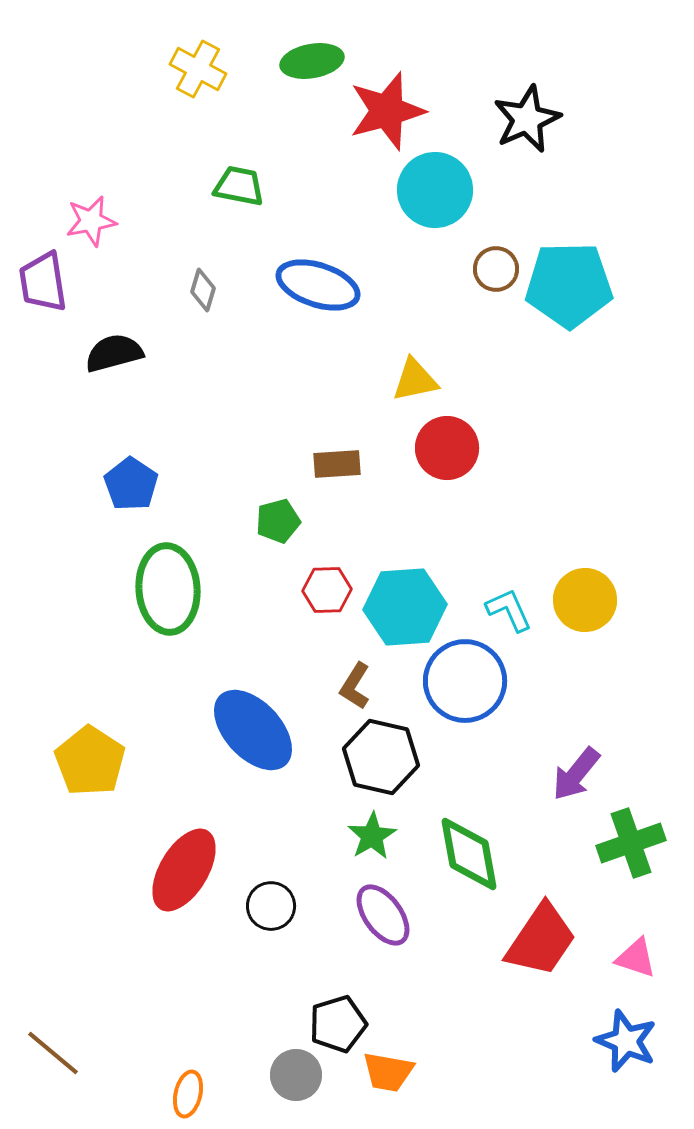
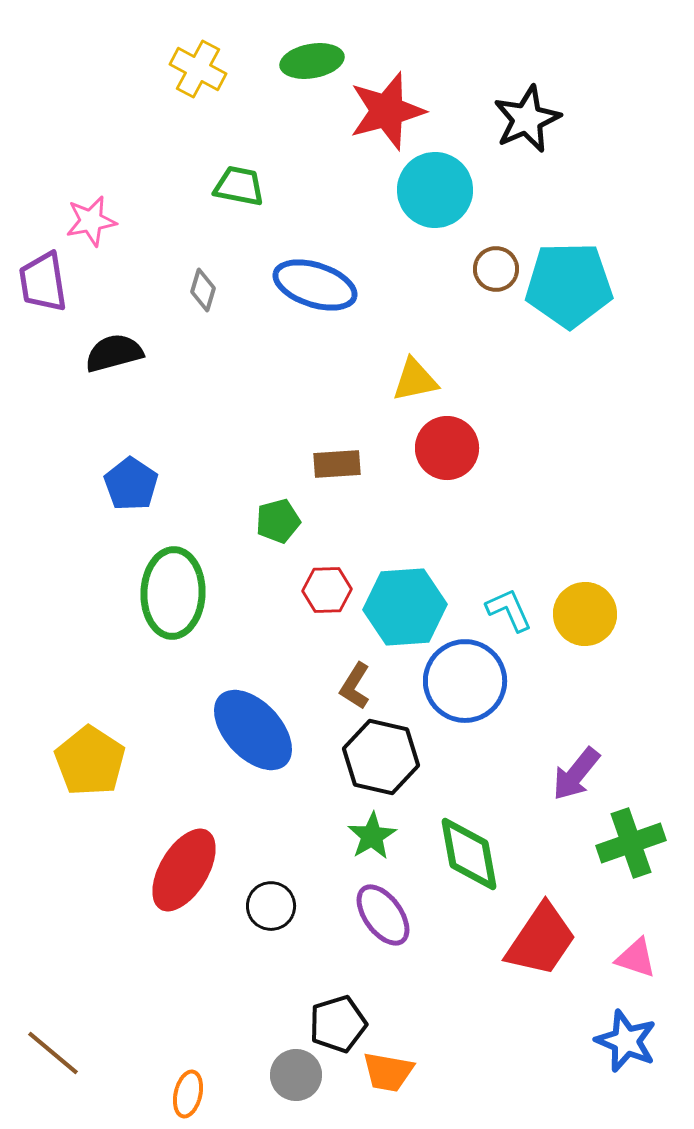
blue ellipse at (318, 285): moved 3 px left
green ellipse at (168, 589): moved 5 px right, 4 px down; rotated 6 degrees clockwise
yellow circle at (585, 600): moved 14 px down
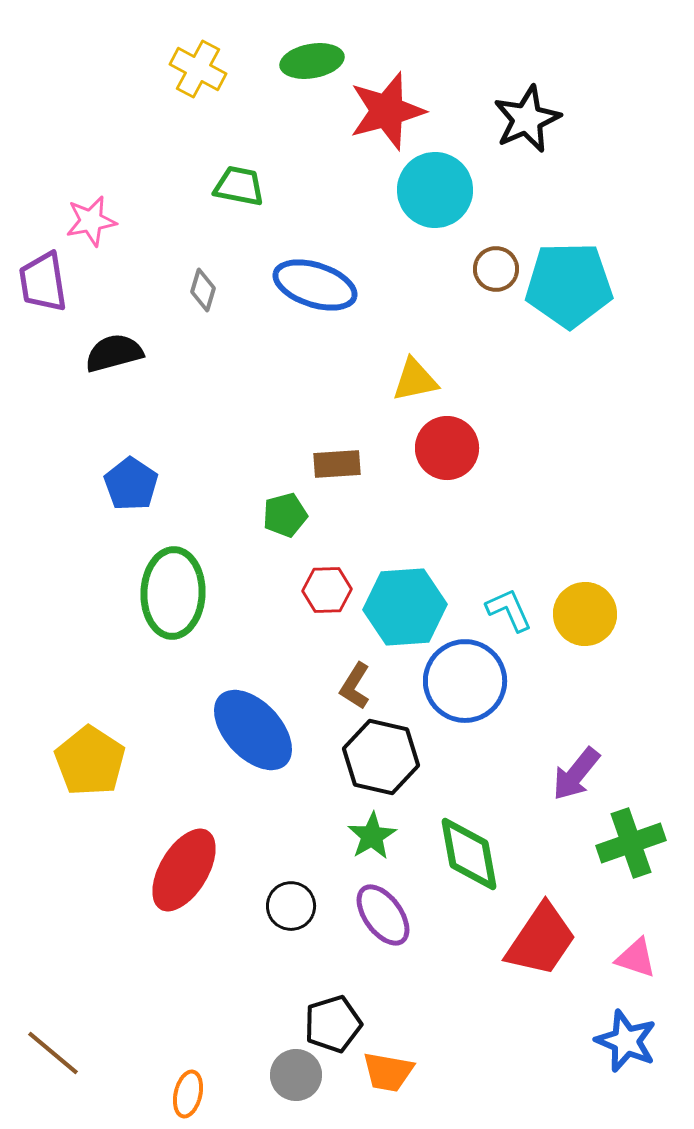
green pentagon at (278, 521): moved 7 px right, 6 px up
black circle at (271, 906): moved 20 px right
black pentagon at (338, 1024): moved 5 px left
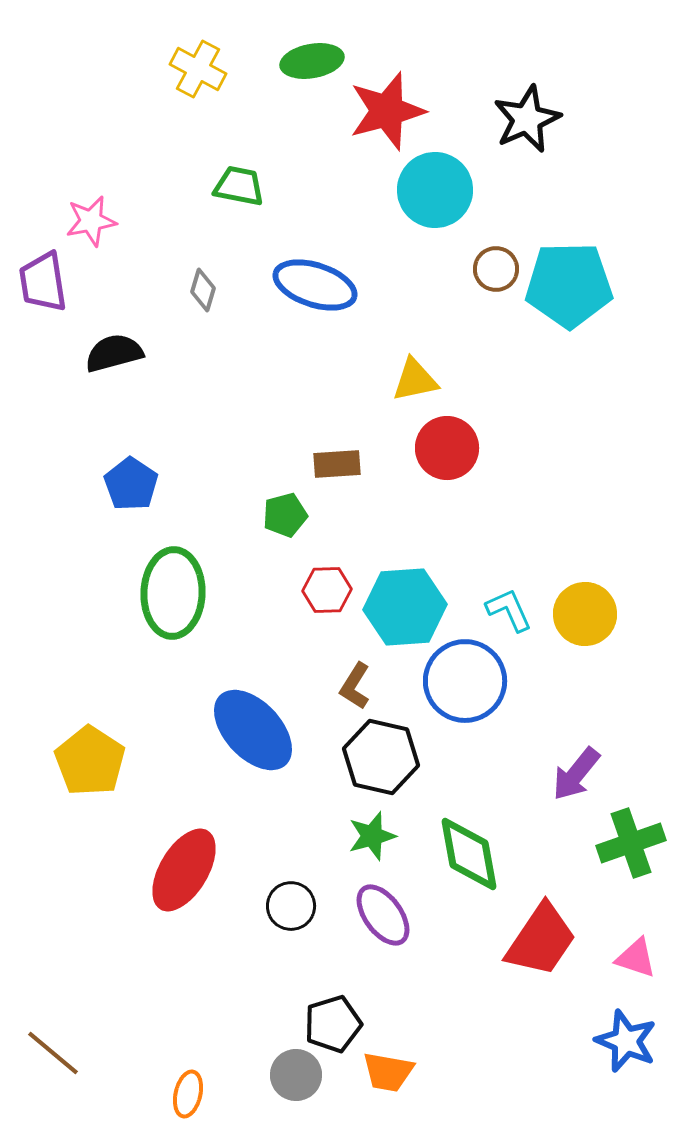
green star at (372, 836): rotated 15 degrees clockwise
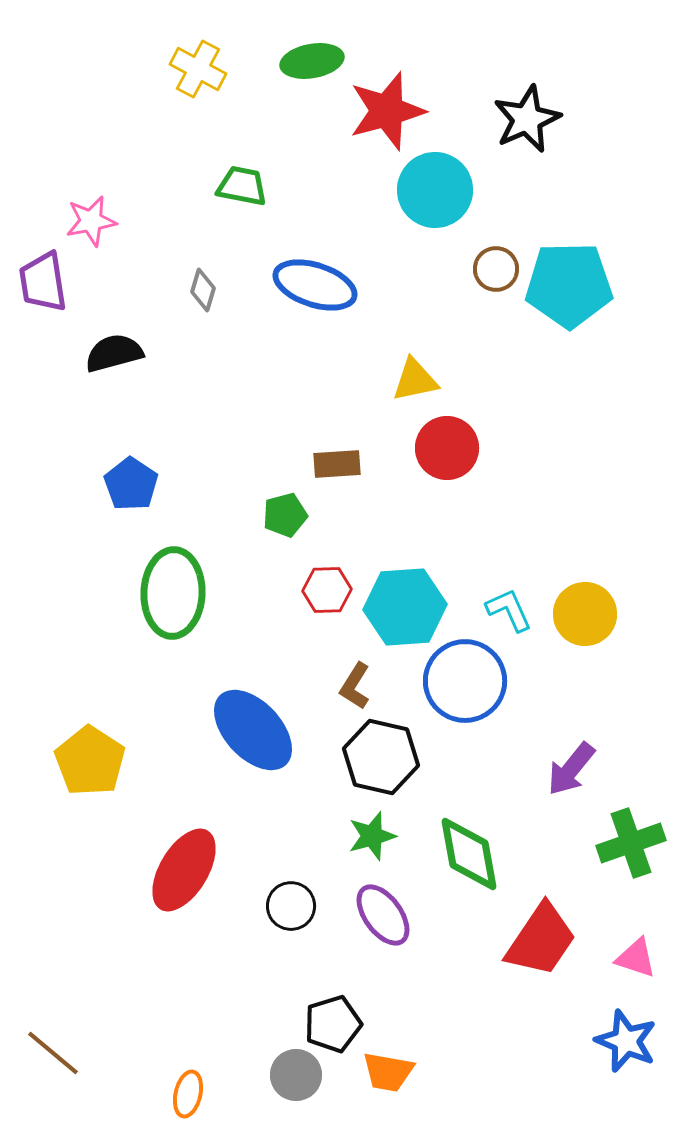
green trapezoid at (239, 186): moved 3 px right
purple arrow at (576, 774): moved 5 px left, 5 px up
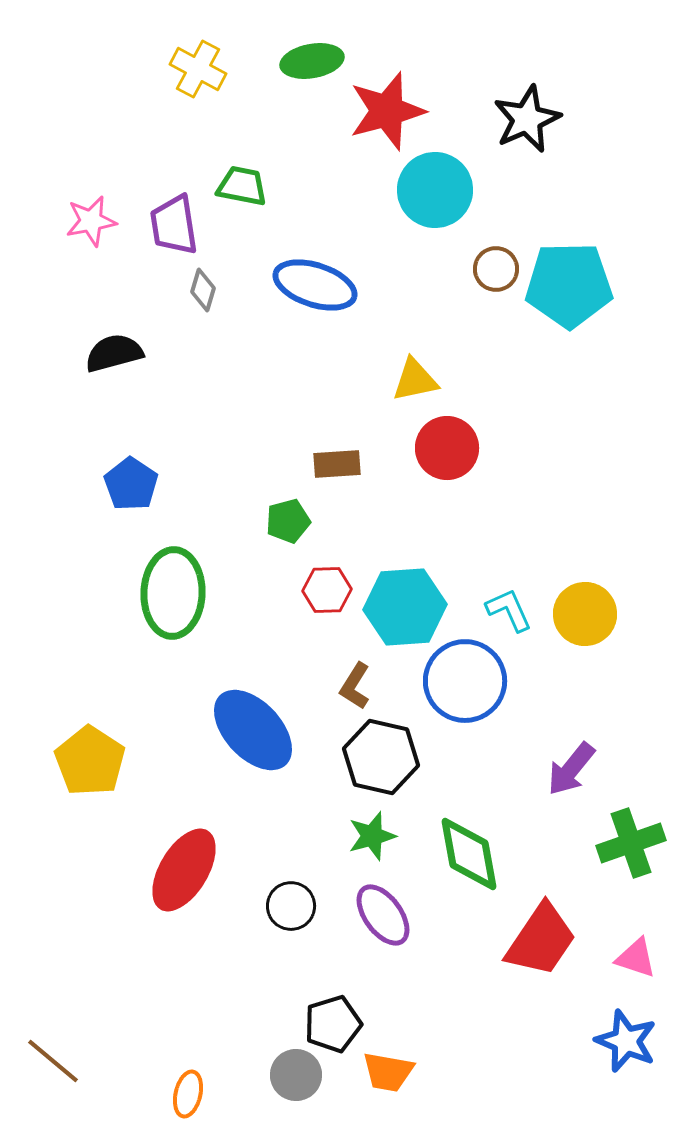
purple trapezoid at (43, 282): moved 131 px right, 57 px up
green pentagon at (285, 515): moved 3 px right, 6 px down
brown line at (53, 1053): moved 8 px down
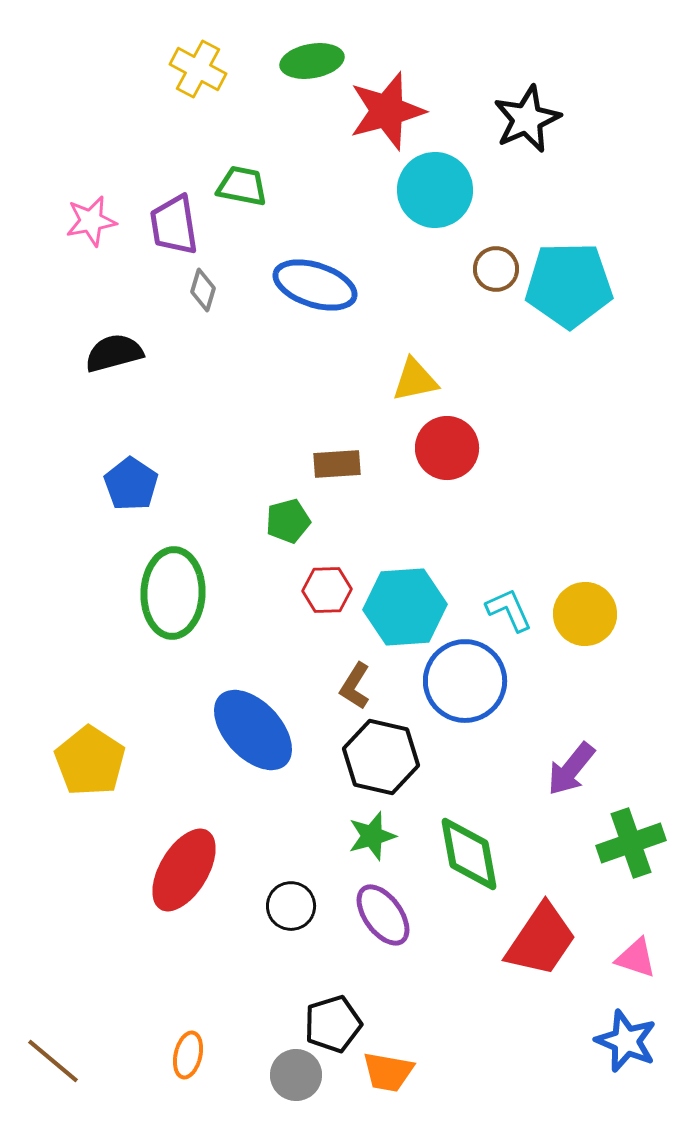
orange ellipse at (188, 1094): moved 39 px up
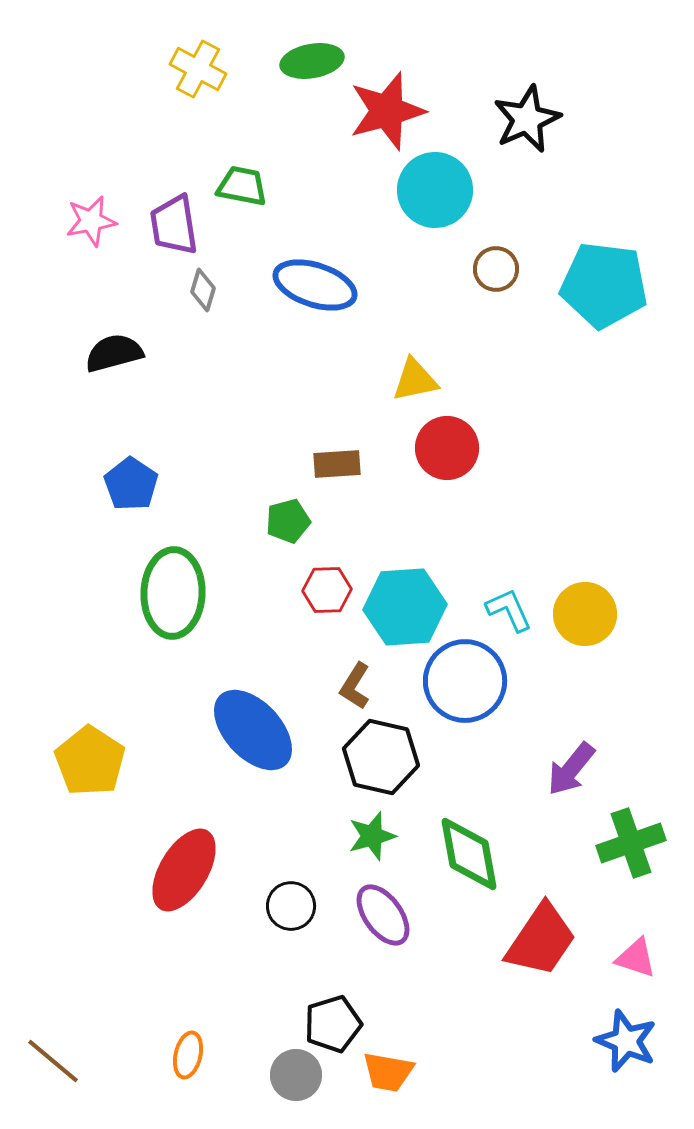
cyan pentagon at (569, 285): moved 35 px right; rotated 8 degrees clockwise
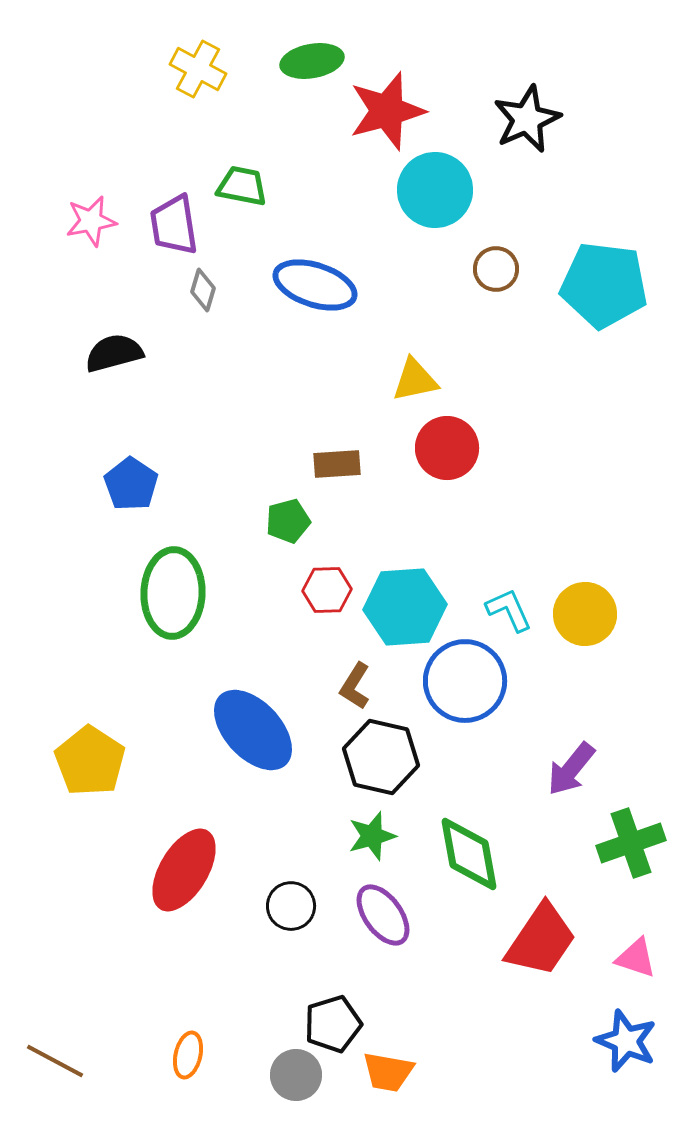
brown line at (53, 1061): moved 2 px right; rotated 12 degrees counterclockwise
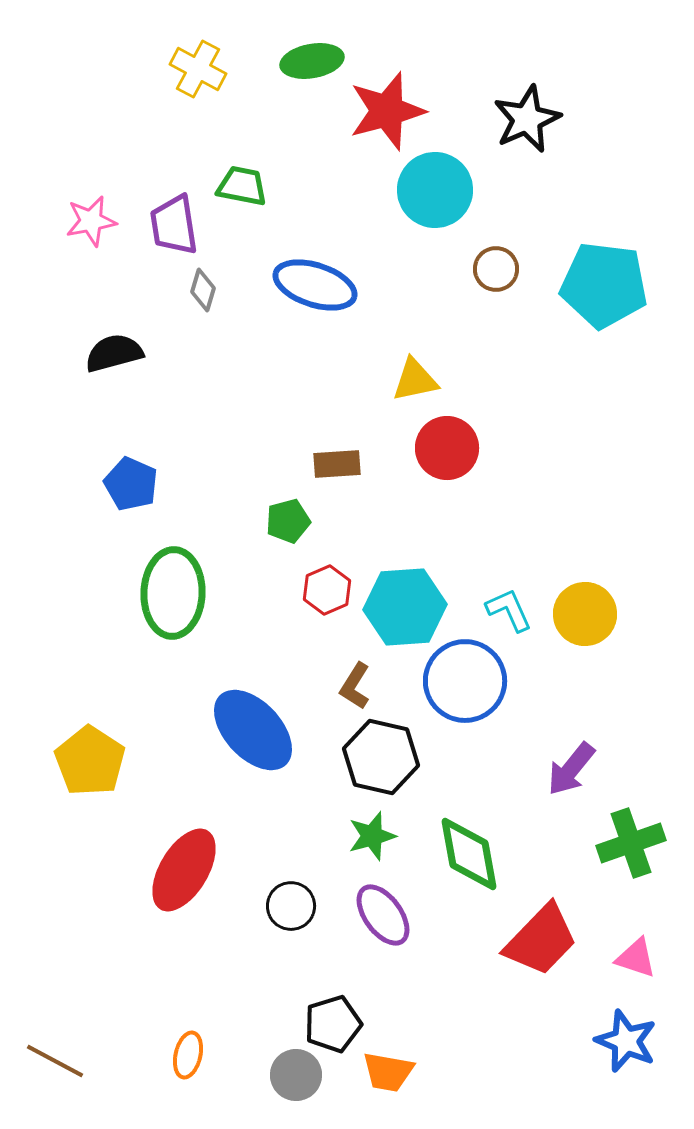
blue pentagon at (131, 484): rotated 10 degrees counterclockwise
red hexagon at (327, 590): rotated 21 degrees counterclockwise
red trapezoid at (541, 940): rotated 10 degrees clockwise
